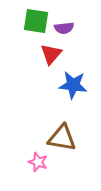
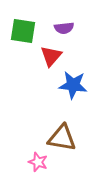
green square: moved 13 px left, 10 px down
red triangle: moved 2 px down
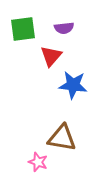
green square: moved 2 px up; rotated 16 degrees counterclockwise
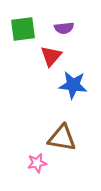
pink star: moved 1 px left, 1 px down; rotated 30 degrees counterclockwise
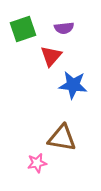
green square: rotated 12 degrees counterclockwise
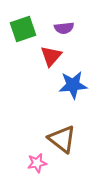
blue star: rotated 12 degrees counterclockwise
brown triangle: moved 1 px down; rotated 28 degrees clockwise
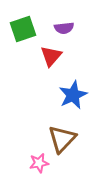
blue star: moved 10 px down; rotated 20 degrees counterclockwise
brown triangle: rotated 36 degrees clockwise
pink star: moved 2 px right
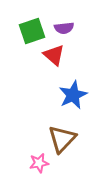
green square: moved 9 px right, 2 px down
red triangle: moved 3 px right, 1 px up; rotated 30 degrees counterclockwise
